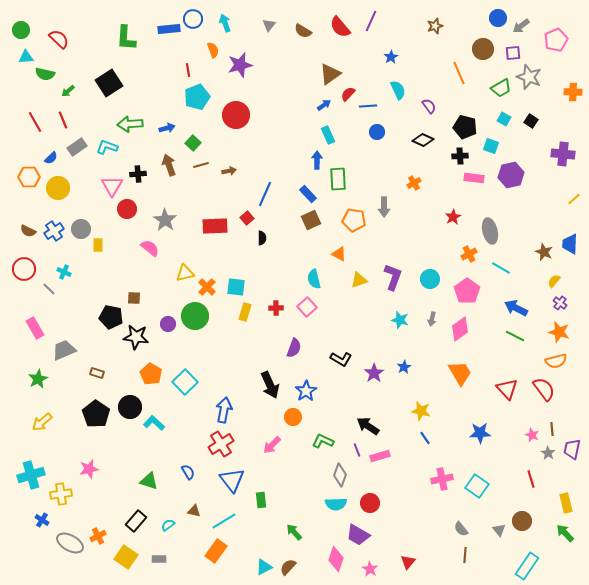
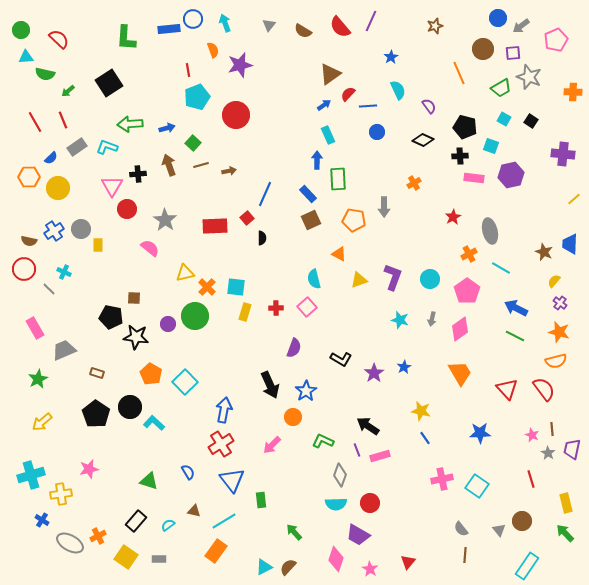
brown semicircle at (28, 231): moved 1 px right, 10 px down; rotated 14 degrees counterclockwise
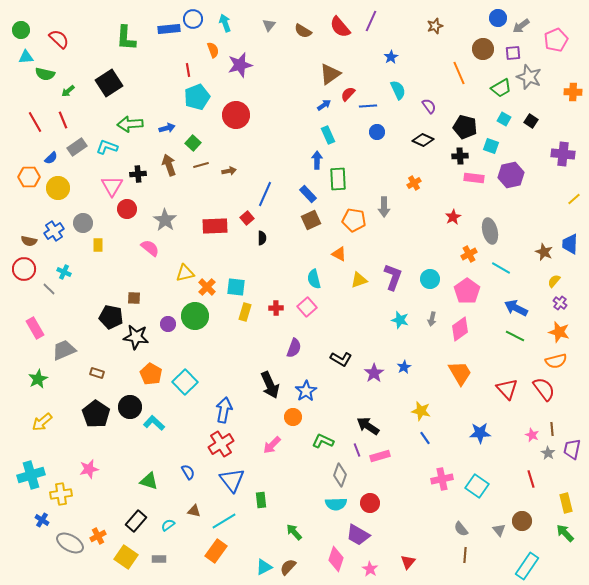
gray circle at (81, 229): moved 2 px right, 6 px up
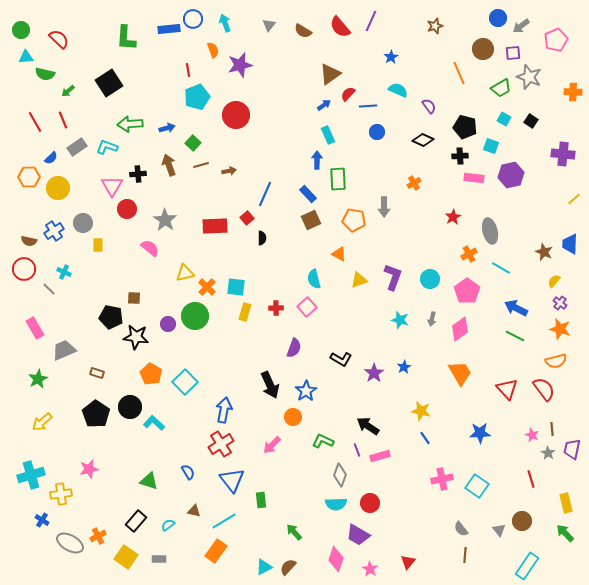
cyan semicircle at (398, 90): rotated 42 degrees counterclockwise
orange star at (559, 332): moved 1 px right, 3 px up
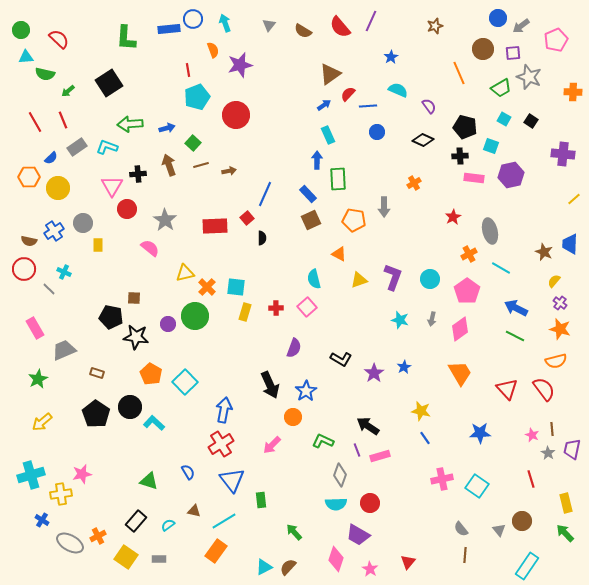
pink star at (89, 469): moved 7 px left, 5 px down
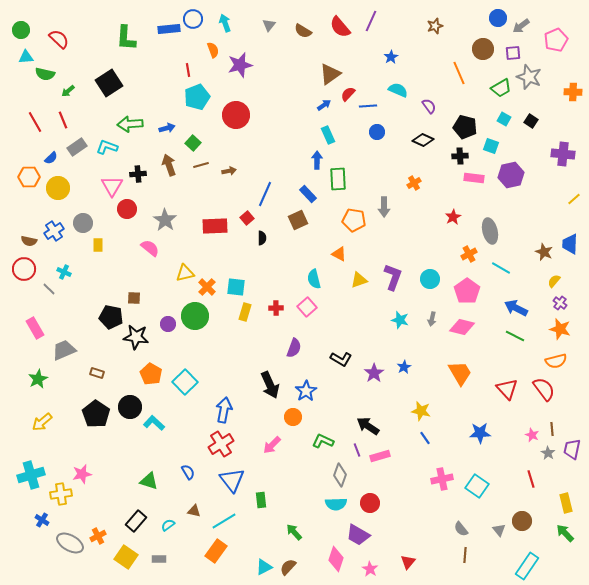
brown square at (311, 220): moved 13 px left
pink diamond at (460, 329): moved 2 px right, 2 px up; rotated 50 degrees clockwise
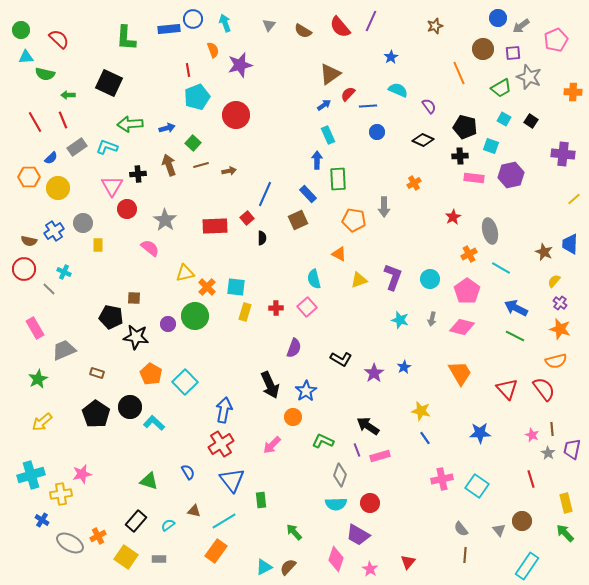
black square at (109, 83): rotated 32 degrees counterclockwise
green arrow at (68, 91): moved 4 px down; rotated 40 degrees clockwise
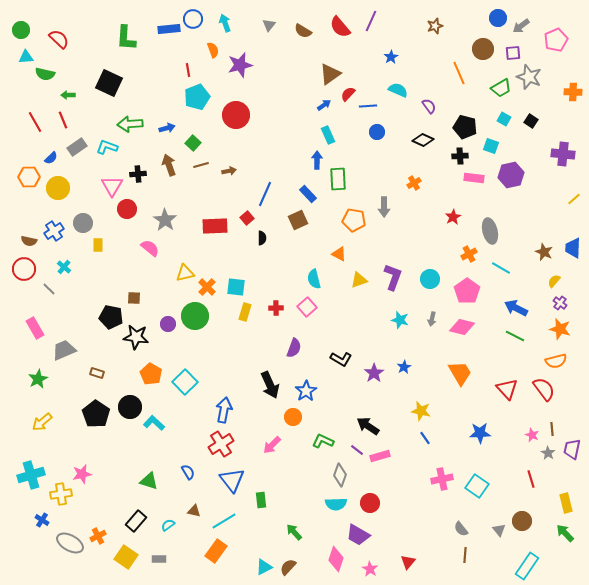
blue trapezoid at (570, 244): moved 3 px right, 4 px down
cyan cross at (64, 272): moved 5 px up; rotated 16 degrees clockwise
purple line at (357, 450): rotated 32 degrees counterclockwise
